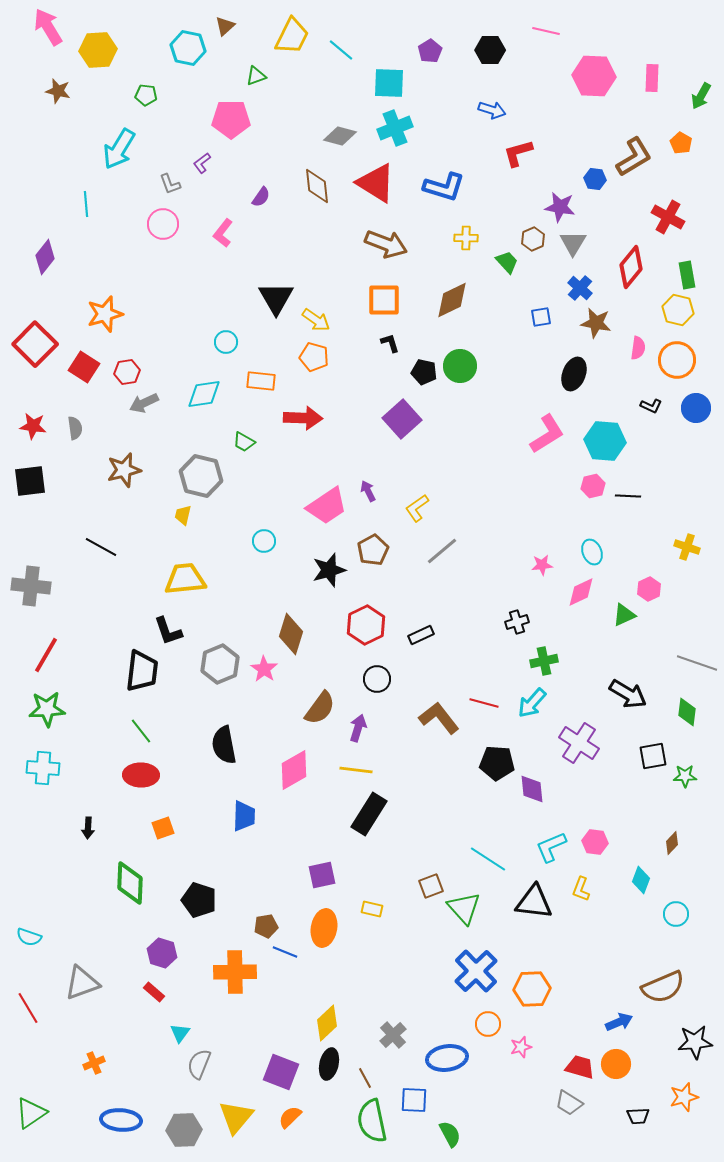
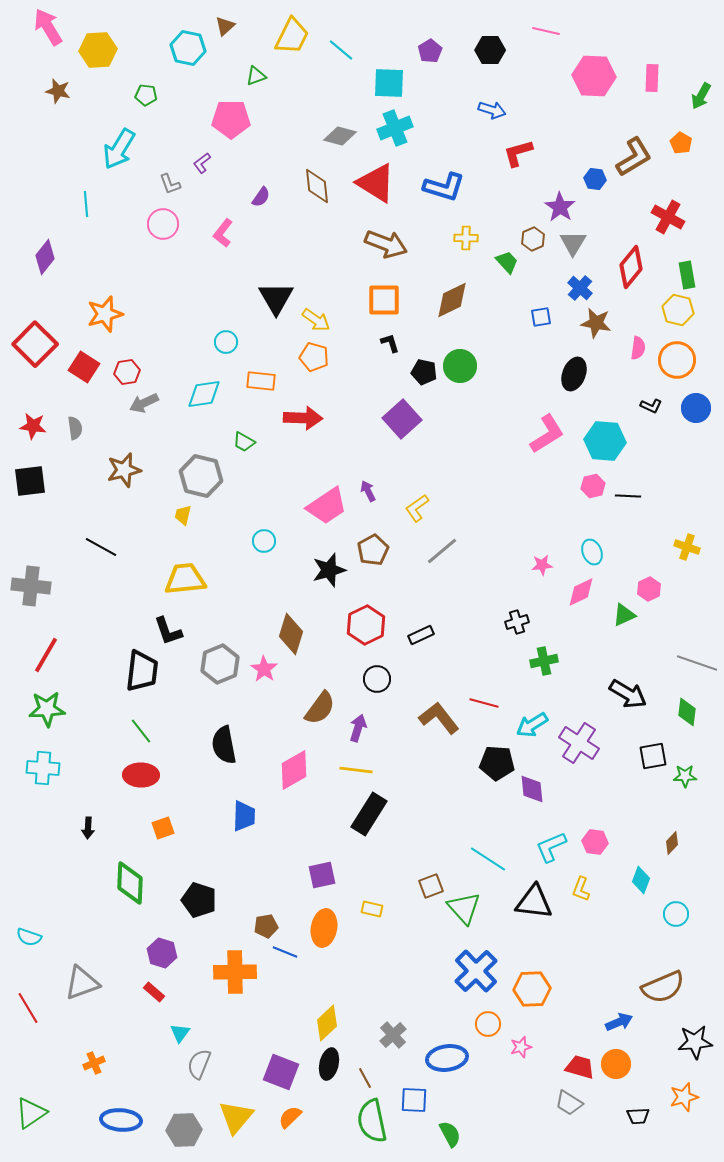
purple star at (560, 207): rotated 24 degrees clockwise
cyan arrow at (532, 703): moved 22 px down; rotated 16 degrees clockwise
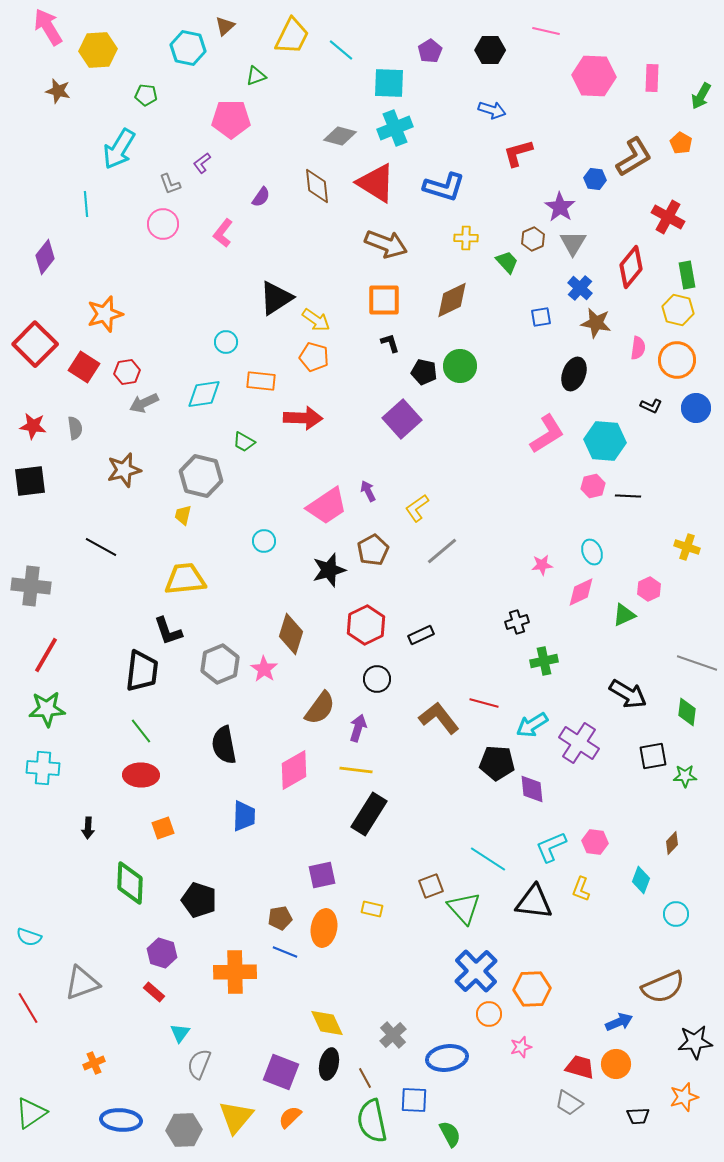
black triangle at (276, 298): rotated 27 degrees clockwise
brown pentagon at (266, 926): moved 14 px right, 8 px up
yellow diamond at (327, 1023): rotated 72 degrees counterclockwise
orange circle at (488, 1024): moved 1 px right, 10 px up
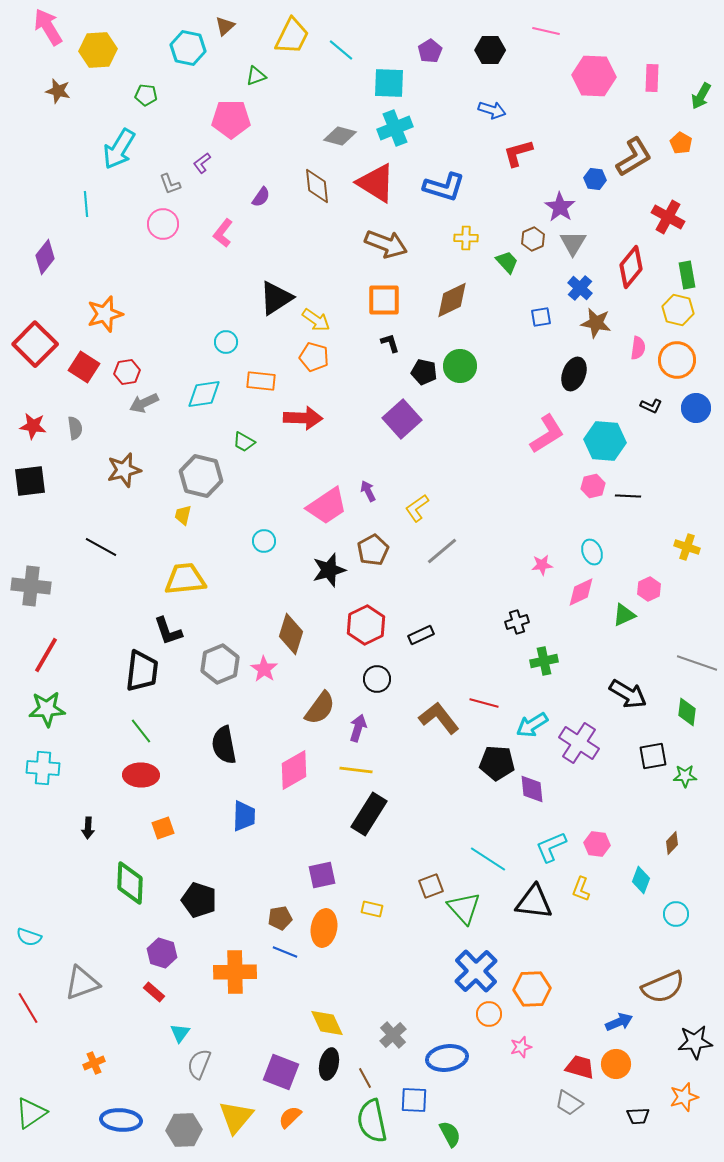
pink hexagon at (595, 842): moved 2 px right, 2 px down
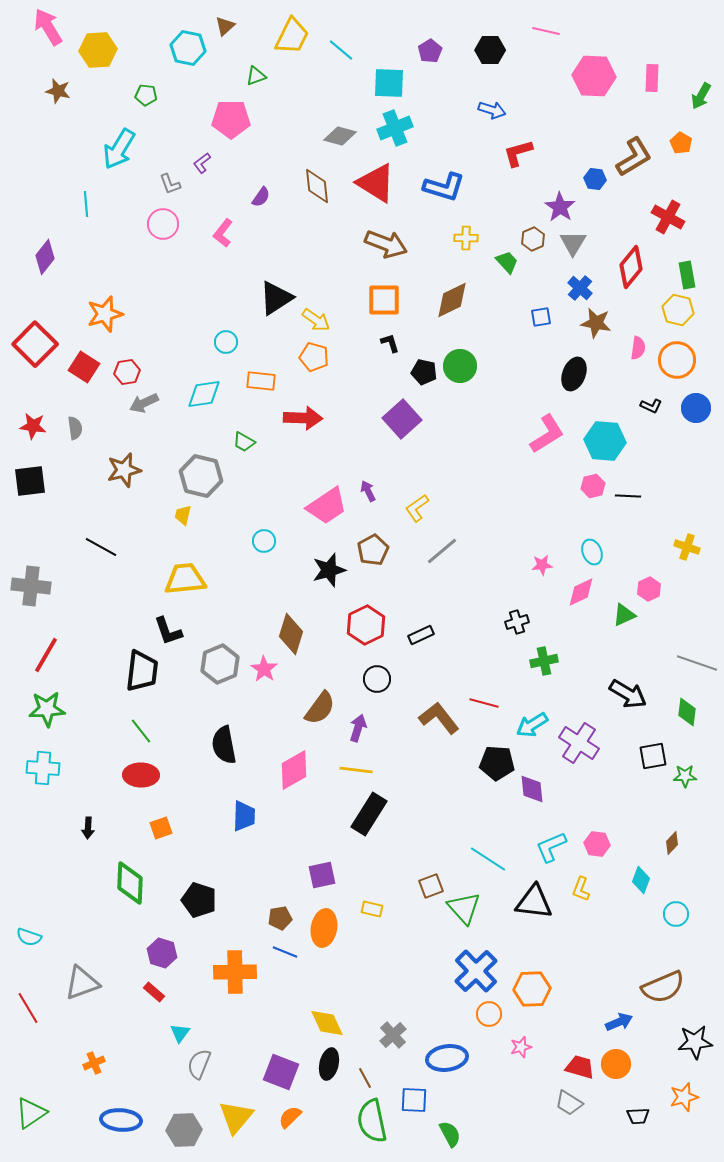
orange square at (163, 828): moved 2 px left
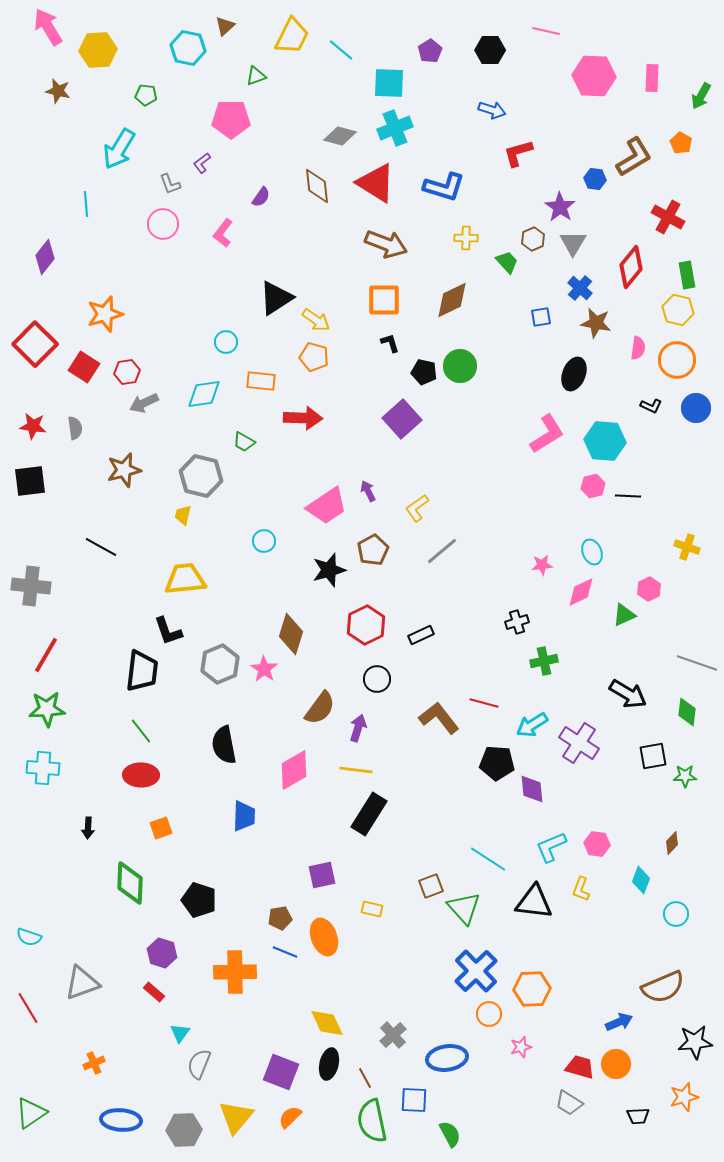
orange ellipse at (324, 928): moved 9 px down; rotated 30 degrees counterclockwise
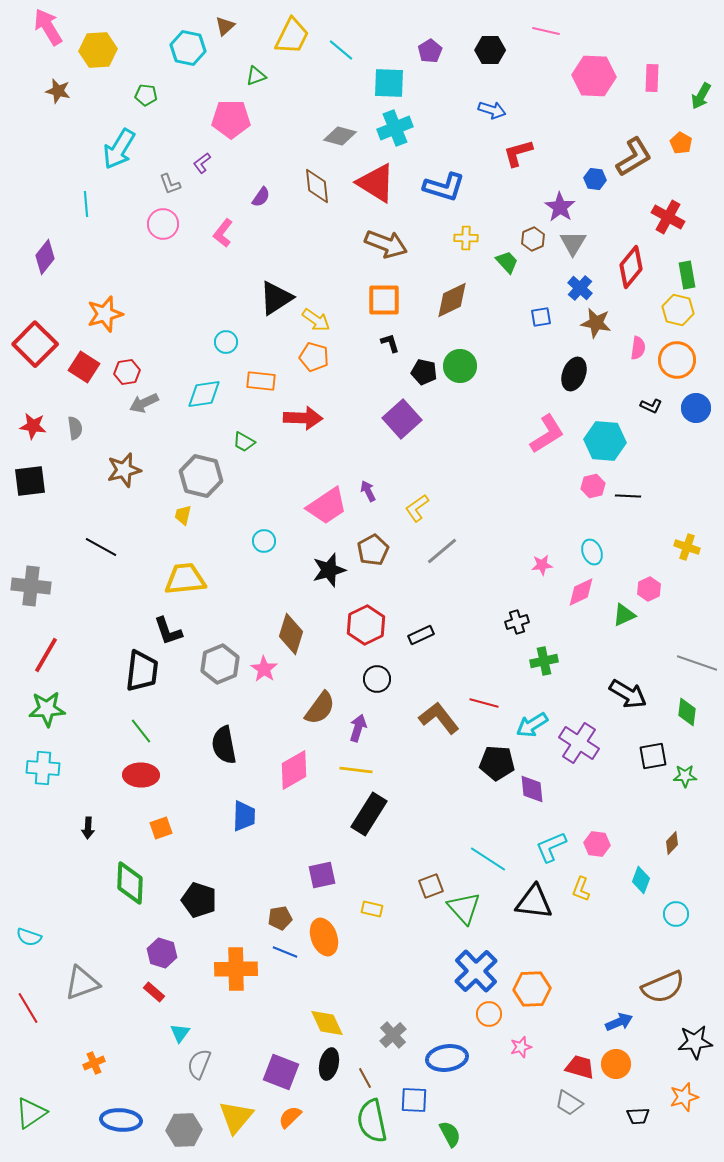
orange cross at (235, 972): moved 1 px right, 3 px up
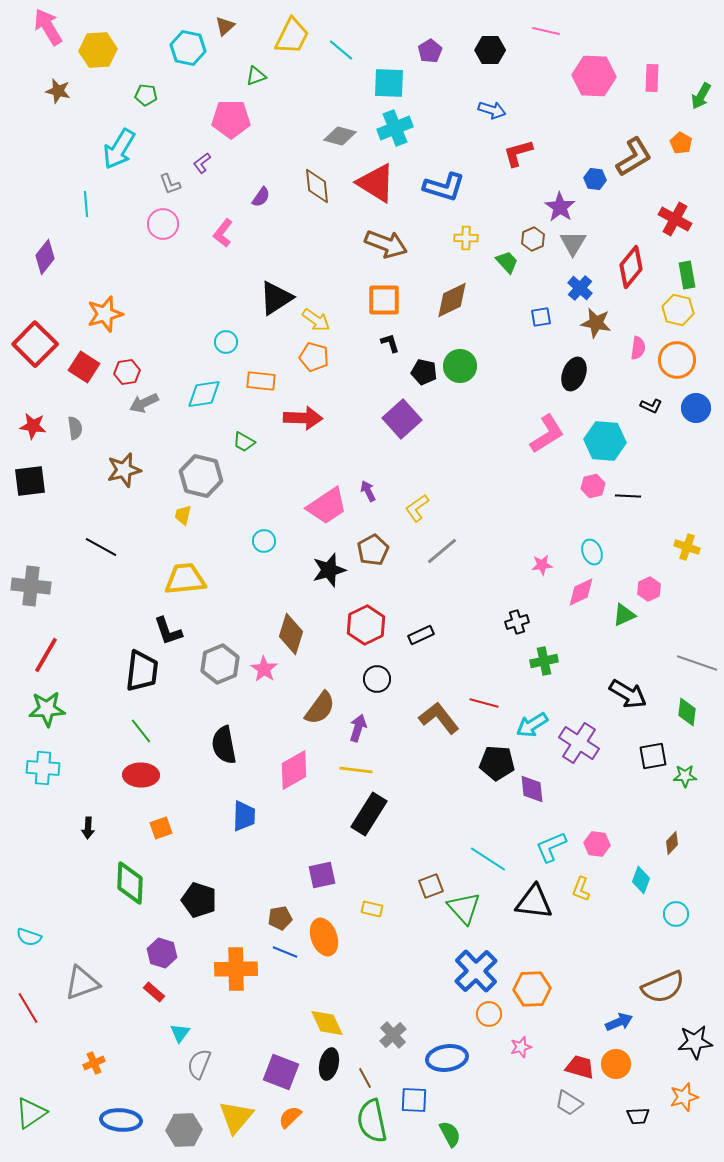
red cross at (668, 217): moved 7 px right, 2 px down
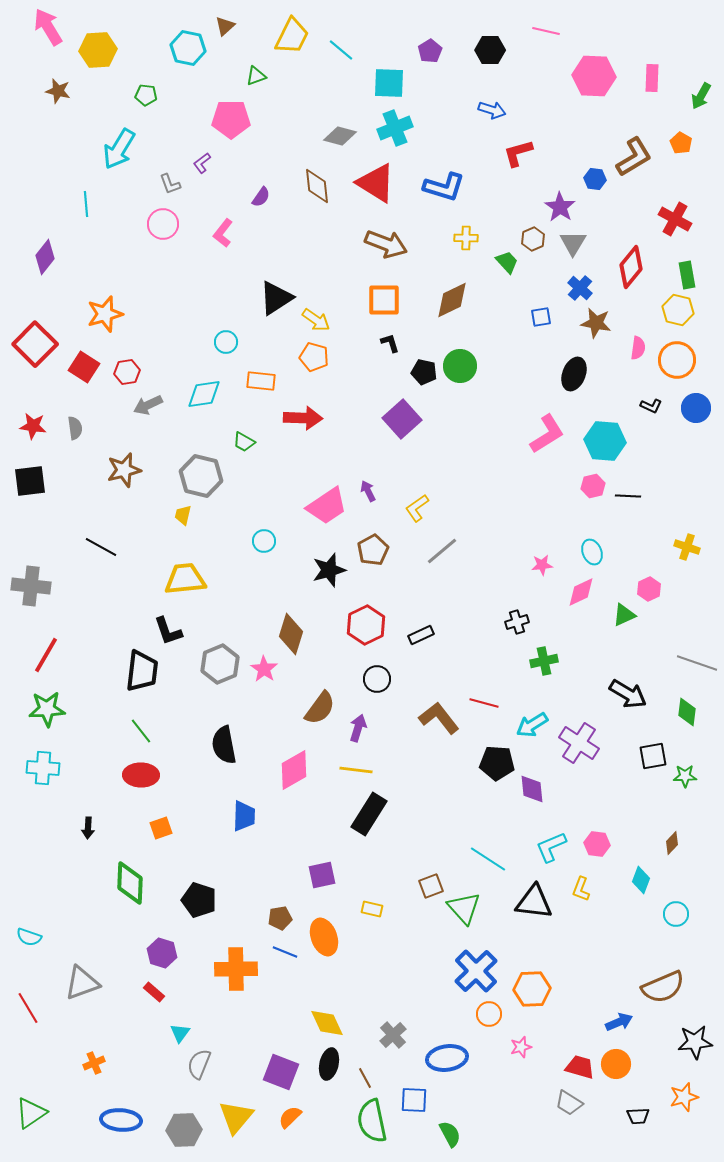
gray arrow at (144, 403): moved 4 px right, 2 px down
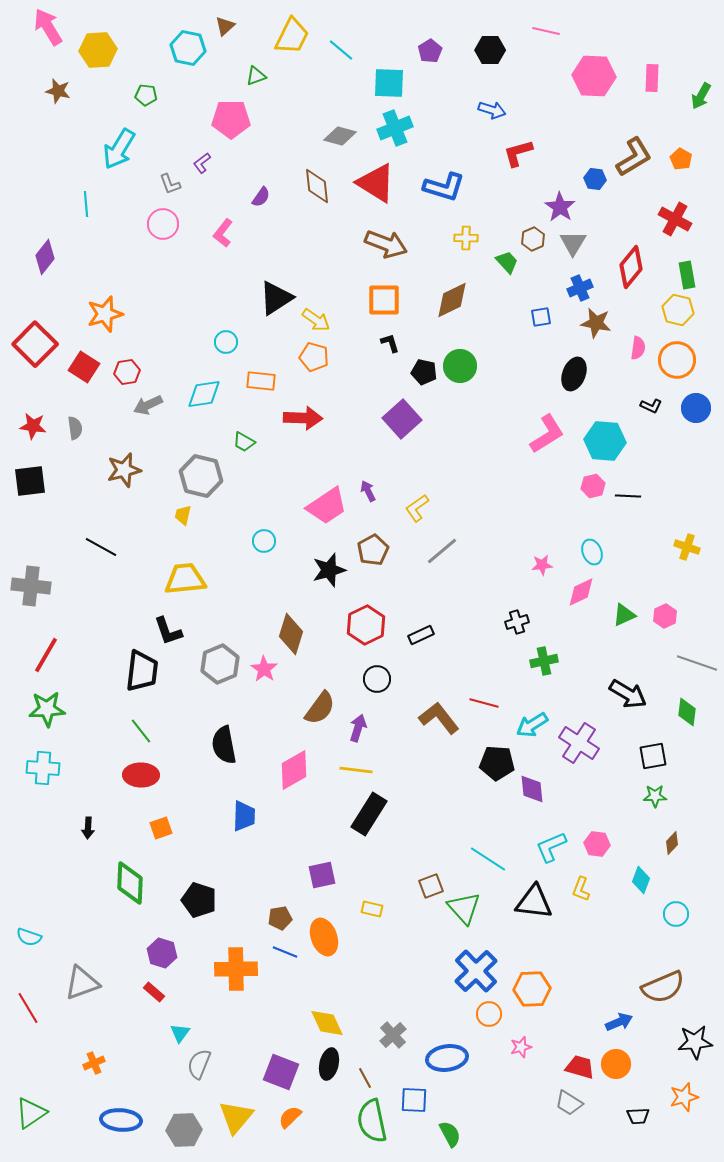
orange pentagon at (681, 143): moved 16 px down
blue cross at (580, 288): rotated 25 degrees clockwise
pink hexagon at (649, 589): moved 16 px right, 27 px down
green star at (685, 776): moved 30 px left, 20 px down
